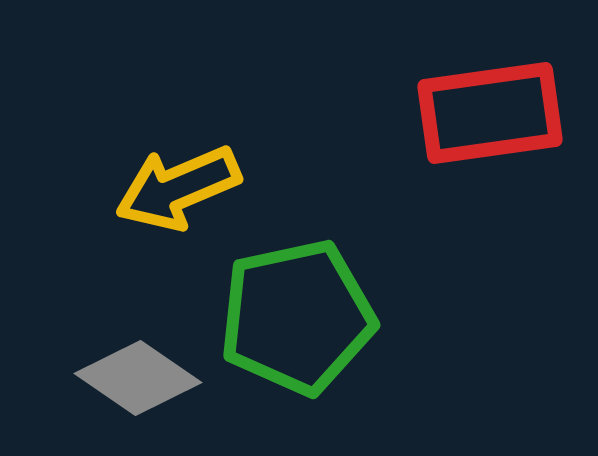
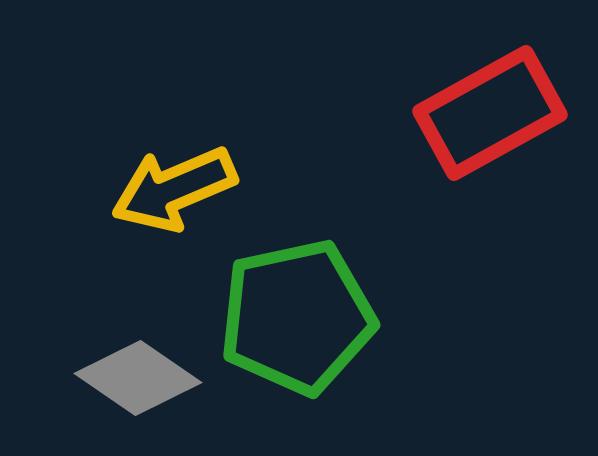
red rectangle: rotated 21 degrees counterclockwise
yellow arrow: moved 4 px left, 1 px down
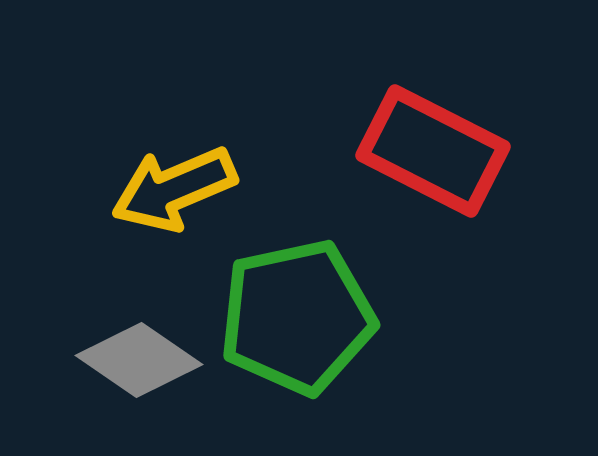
red rectangle: moved 57 px left, 38 px down; rotated 56 degrees clockwise
gray diamond: moved 1 px right, 18 px up
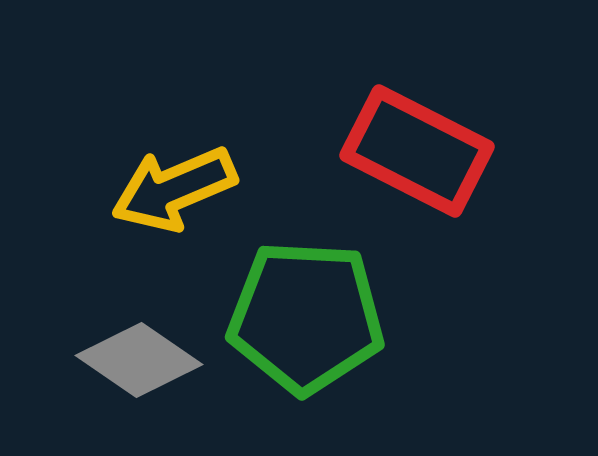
red rectangle: moved 16 px left
green pentagon: moved 9 px right; rotated 15 degrees clockwise
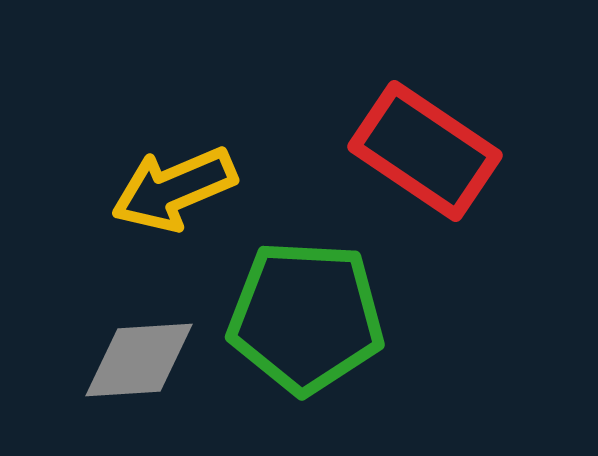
red rectangle: moved 8 px right; rotated 7 degrees clockwise
gray diamond: rotated 38 degrees counterclockwise
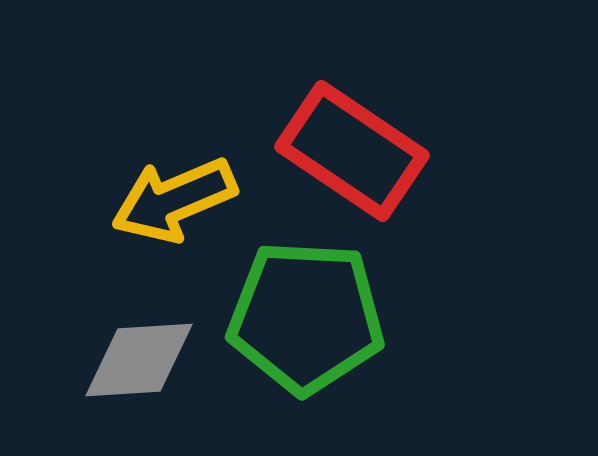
red rectangle: moved 73 px left
yellow arrow: moved 11 px down
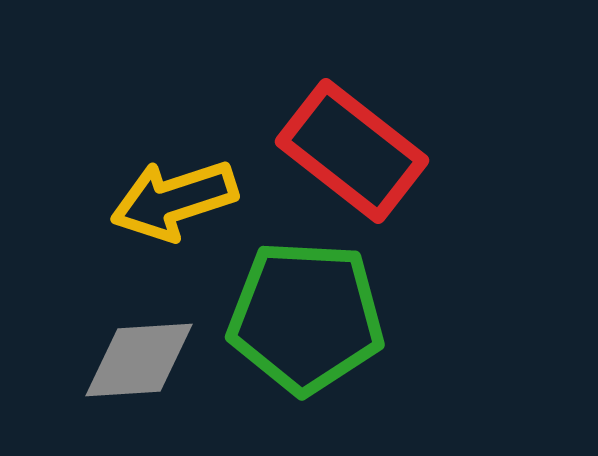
red rectangle: rotated 4 degrees clockwise
yellow arrow: rotated 5 degrees clockwise
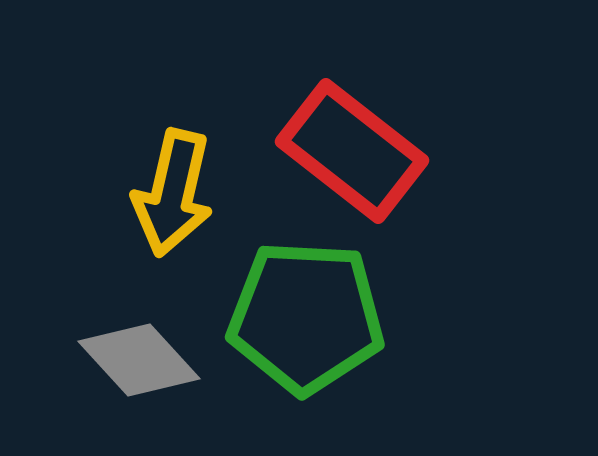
yellow arrow: moved 1 px left, 7 px up; rotated 59 degrees counterclockwise
gray diamond: rotated 51 degrees clockwise
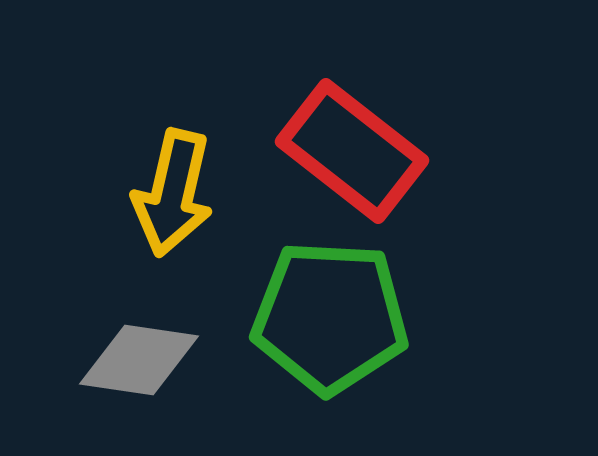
green pentagon: moved 24 px right
gray diamond: rotated 39 degrees counterclockwise
